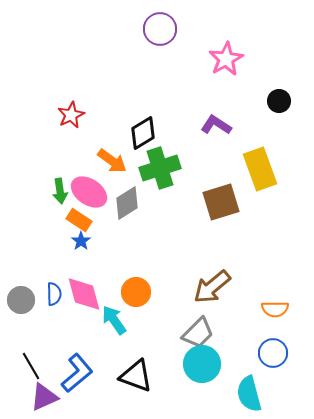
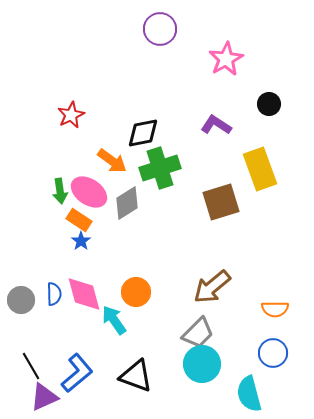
black circle: moved 10 px left, 3 px down
black diamond: rotated 20 degrees clockwise
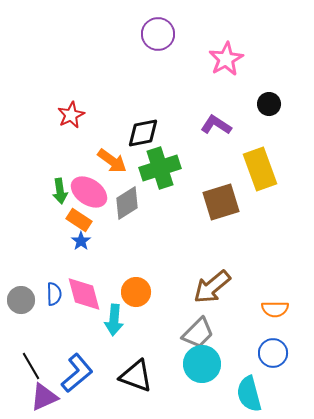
purple circle: moved 2 px left, 5 px down
cyan arrow: rotated 140 degrees counterclockwise
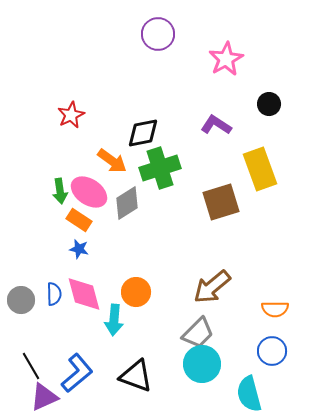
blue star: moved 2 px left, 8 px down; rotated 24 degrees counterclockwise
blue circle: moved 1 px left, 2 px up
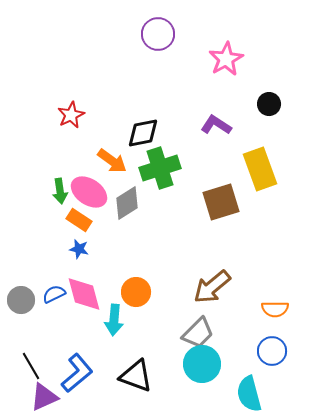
blue semicircle: rotated 115 degrees counterclockwise
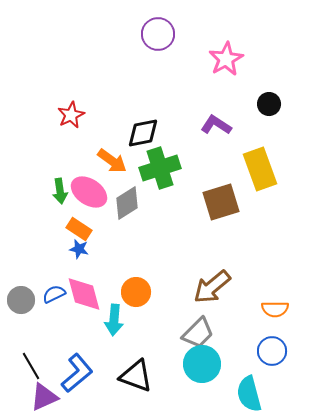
orange rectangle: moved 9 px down
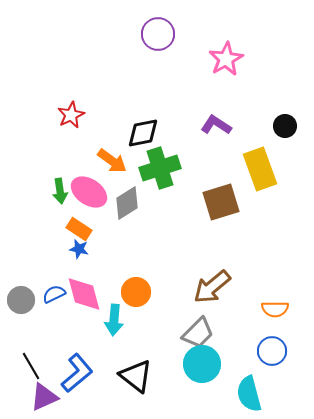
black circle: moved 16 px right, 22 px down
black triangle: rotated 18 degrees clockwise
